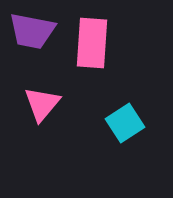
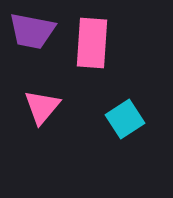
pink triangle: moved 3 px down
cyan square: moved 4 px up
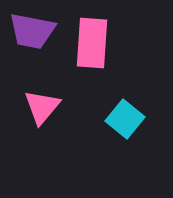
cyan square: rotated 18 degrees counterclockwise
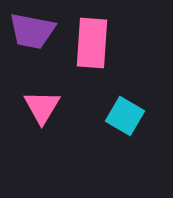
pink triangle: rotated 9 degrees counterclockwise
cyan square: moved 3 px up; rotated 9 degrees counterclockwise
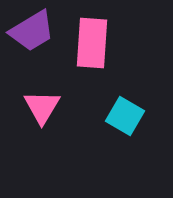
purple trapezoid: rotated 42 degrees counterclockwise
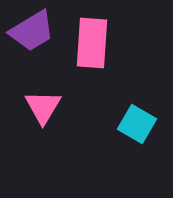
pink triangle: moved 1 px right
cyan square: moved 12 px right, 8 px down
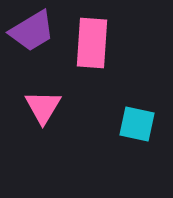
cyan square: rotated 18 degrees counterclockwise
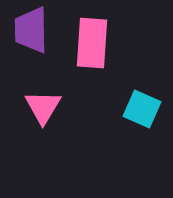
purple trapezoid: moved 1 px left, 1 px up; rotated 120 degrees clockwise
cyan square: moved 5 px right, 15 px up; rotated 12 degrees clockwise
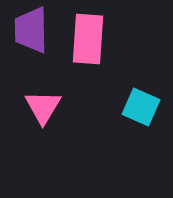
pink rectangle: moved 4 px left, 4 px up
cyan square: moved 1 px left, 2 px up
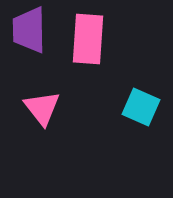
purple trapezoid: moved 2 px left
pink triangle: moved 1 px left, 1 px down; rotated 9 degrees counterclockwise
